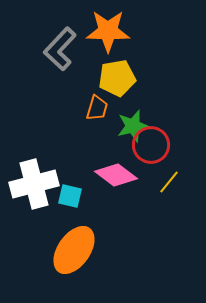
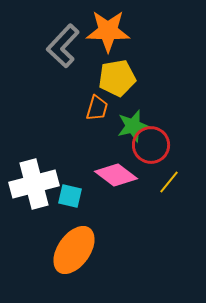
gray L-shape: moved 3 px right, 3 px up
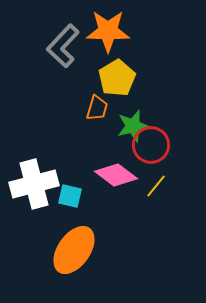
yellow pentagon: rotated 21 degrees counterclockwise
yellow line: moved 13 px left, 4 px down
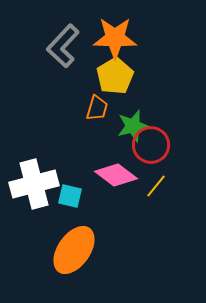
orange star: moved 7 px right, 7 px down
yellow pentagon: moved 2 px left, 2 px up
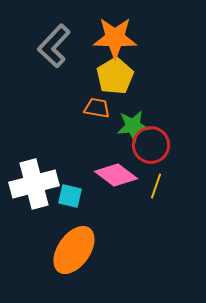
gray L-shape: moved 9 px left
orange trapezoid: rotated 96 degrees counterclockwise
green star: rotated 8 degrees clockwise
yellow line: rotated 20 degrees counterclockwise
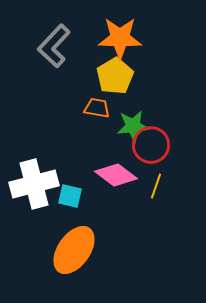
orange star: moved 5 px right
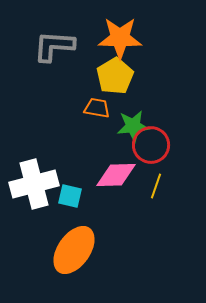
gray L-shape: rotated 51 degrees clockwise
pink diamond: rotated 39 degrees counterclockwise
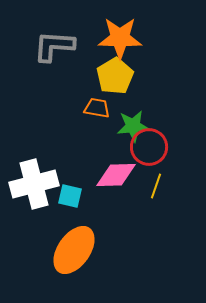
red circle: moved 2 px left, 2 px down
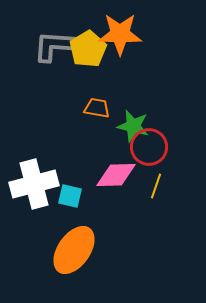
orange star: moved 4 px up
yellow pentagon: moved 27 px left, 27 px up
green star: rotated 20 degrees clockwise
